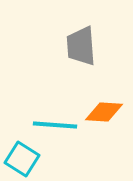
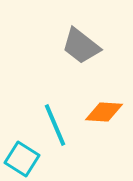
gray trapezoid: rotated 48 degrees counterclockwise
cyan line: rotated 63 degrees clockwise
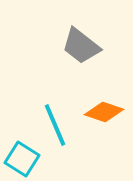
orange diamond: rotated 15 degrees clockwise
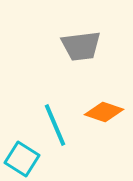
gray trapezoid: rotated 45 degrees counterclockwise
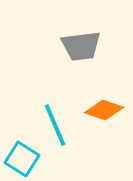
orange diamond: moved 2 px up
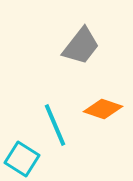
gray trapezoid: rotated 45 degrees counterclockwise
orange diamond: moved 1 px left, 1 px up
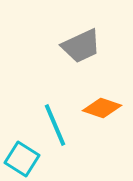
gray trapezoid: rotated 27 degrees clockwise
orange diamond: moved 1 px left, 1 px up
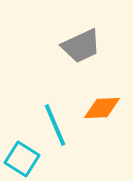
orange diamond: rotated 21 degrees counterclockwise
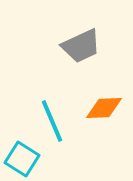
orange diamond: moved 2 px right
cyan line: moved 3 px left, 4 px up
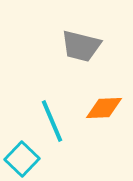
gray trapezoid: rotated 39 degrees clockwise
cyan square: rotated 12 degrees clockwise
